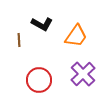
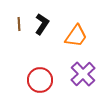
black L-shape: rotated 85 degrees counterclockwise
brown line: moved 16 px up
red circle: moved 1 px right
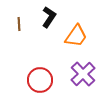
black L-shape: moved 7 px right, 7 px up
